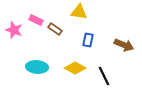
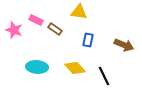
yellow diamond: rotated 20 degrees clockwise
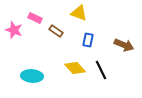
yellow triangle: moved 1 px down; rotated 12 degrees clockwise
pink rectangle: moved 1 px left, 2 px up
brown rectangle: moved 1 px right, 2 px down
cyan ellipse: moved 5 px left, 9 px down
black line: moved 3 px left, 6 px up
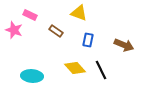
pink rectangle: moved 5 px left, 3 px up
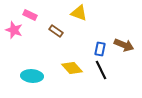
blue rectangle: moved 12 px right, 9 px down
yellow diamond: moved 3 px left
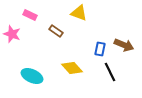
pink star: moved 2 px left, 4 px down
black line: moved 9 px right, 2 px down
cyan ellipse: rotated 20 degrees clockwise
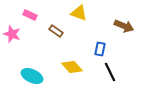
brown arrow: moved 19 px up
yellow diamond: moved 1 px up
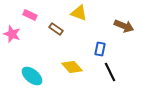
brown rectangle: moved 2 px up
cyan ellipse: rotated 15 degrees clockwise
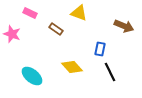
pink rectangle: moved 2 px up
